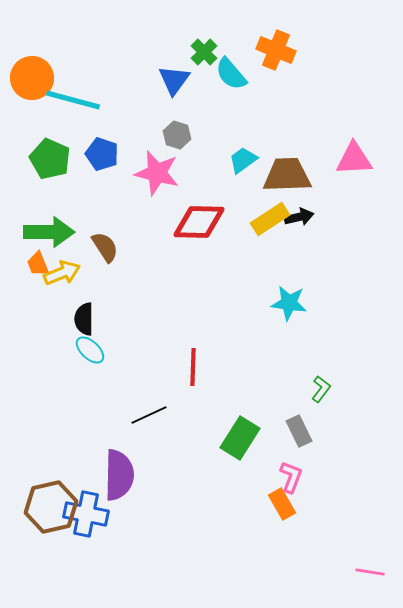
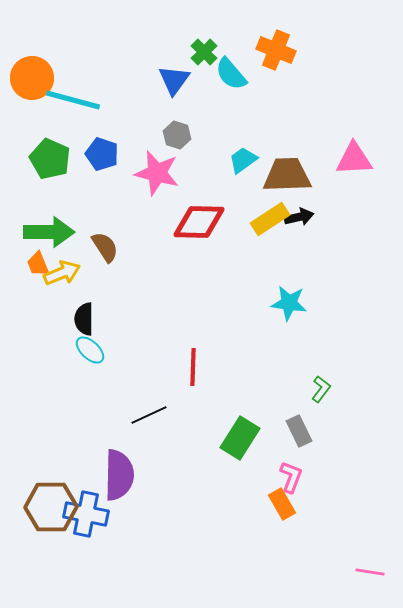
brown hexagon: rotated 12 degrees clockwise
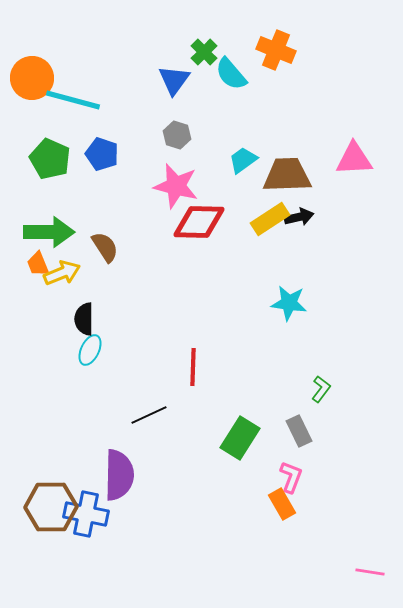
pink star: moved 19 px right, 13 px down
cyan ellipse: rotated 72 degrees clockwise
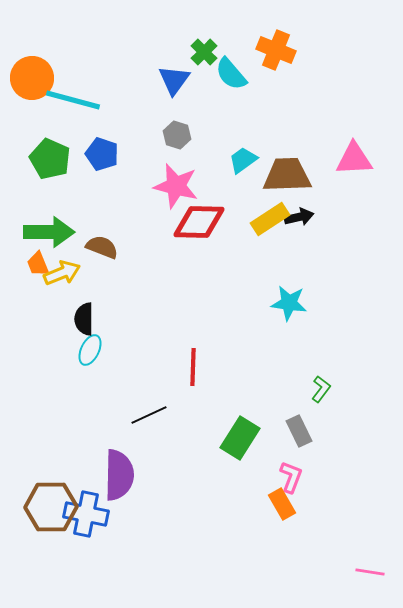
brown semicircle: moved 3 px left; rotated 36 degrees counterclockwise
